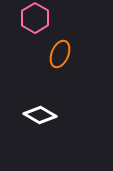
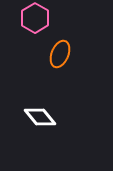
white diamond: moved 2 px down; rotated 20 degrees clockwise
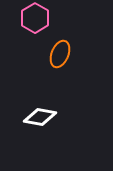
white diamond: rotated 40 degrees counterclockwise
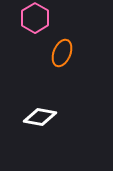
orange ellipse: moved 2 px right, 1 px up
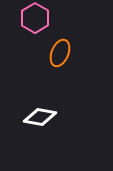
orange ellipse: moved 2 px left
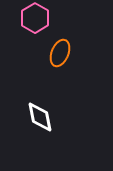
white diamond: rotated 68 degrees clockwise
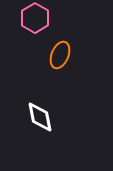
orange ellipse: moved 2 px down
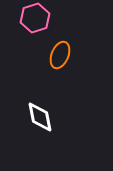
pink hexagon: rotated 12 degrees clockwise
